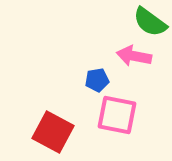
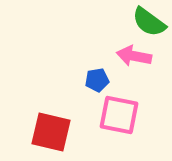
green semicircle: moved 1 px left
pink square: moved 2 px right
red square: moved 2 px left; rotated 15 degrees counterclockwise
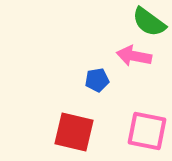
pink square: moved 28 px right, 16 px down
red square: moved 23 px right
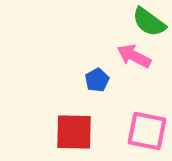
pink arrow: rotated 16 degrees clockwise
blue pentagon: rotated 20 degrees counterclockwise
red square: rotated 12 degrees counterclockwise
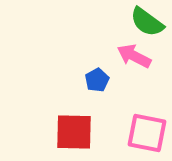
green semicircle: moved 2 px left
pink square: moved 2 px down
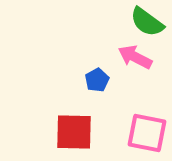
pink arrow: moved 1 px right, 1 px down
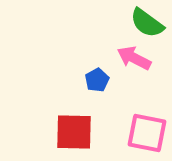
green semicircle: moved 1 px down
pink arrow: moved 1 px left, 1 px down
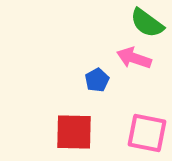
pink arrow: rotated 8 degrees counterclockwise
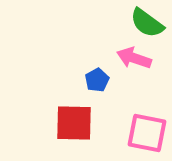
red square: moved 9 px up
